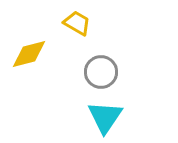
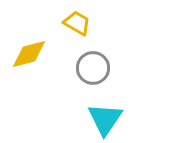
gray circle: moved 8 px left, 4 px up
cyan triangle: moved 2 px down
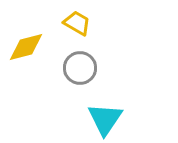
yellow diamond: moved 3 px left, 7 px up
gray circle: moved 13 px left
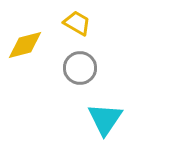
yellow diamond: moved 1 px left, 2 px up
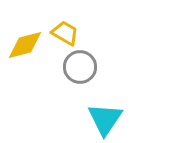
yellow trapezoid: moved 12 px left, 10 px down
gray circle: moved 1 px up
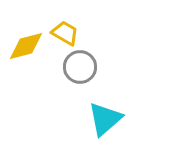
yellow diamond: moved 1 px right, 1 px down
cyan triangle: rotated 15 degrees clockwise
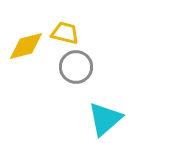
yellow trapezoid: rotated 16 degrees counterclockwise
gray circle: moved 4 px left
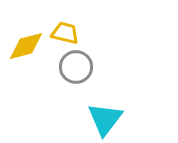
cyan triangle: rotated 12 degrees counterclockwise
